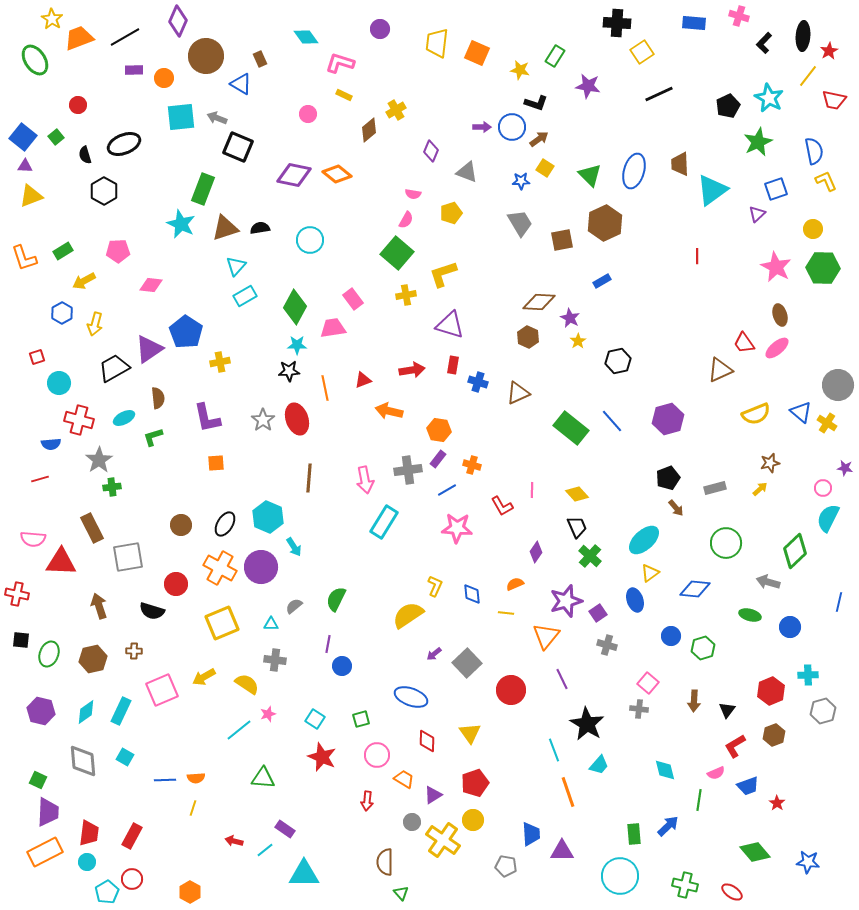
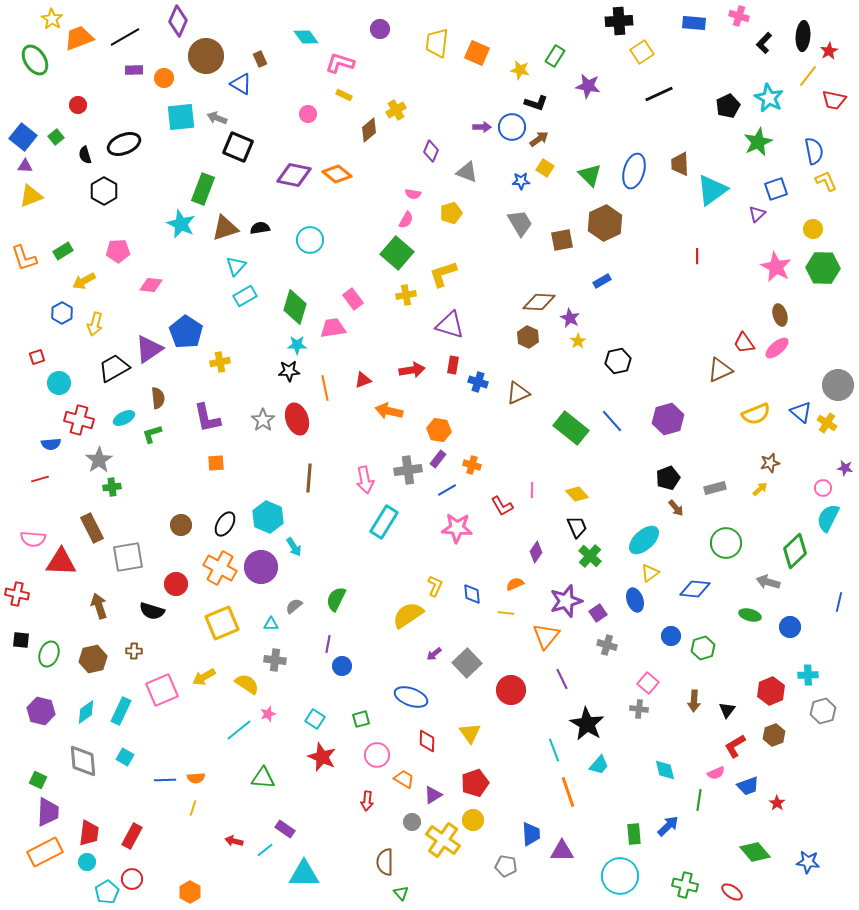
black cross at (617, 23): moved 2 px right, 2 px up; rotated 8 degrees counterclockwise
green diamond at (295, 307): rotated 12 degrees counterclockwise
green L-shape at (153, 437): moved 1 px left, 3 px up
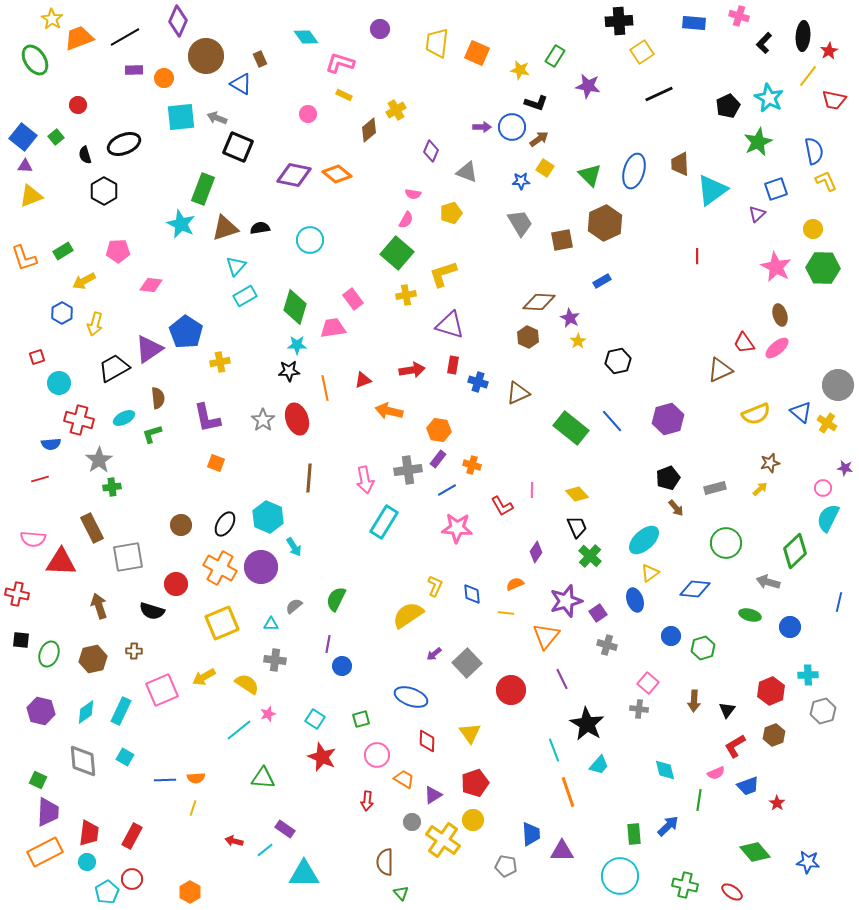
orange square at (216, 463): rotated 24 degrees clockwise
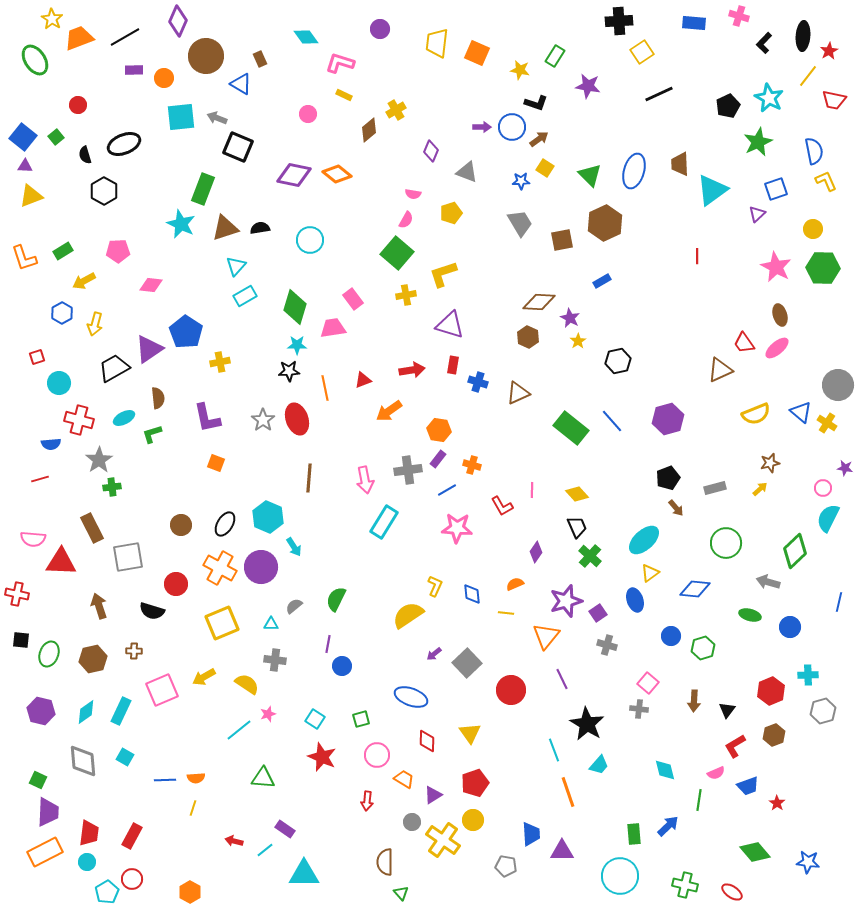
orange arrow at (389, 411): rotated 48 degrees counterclockwise
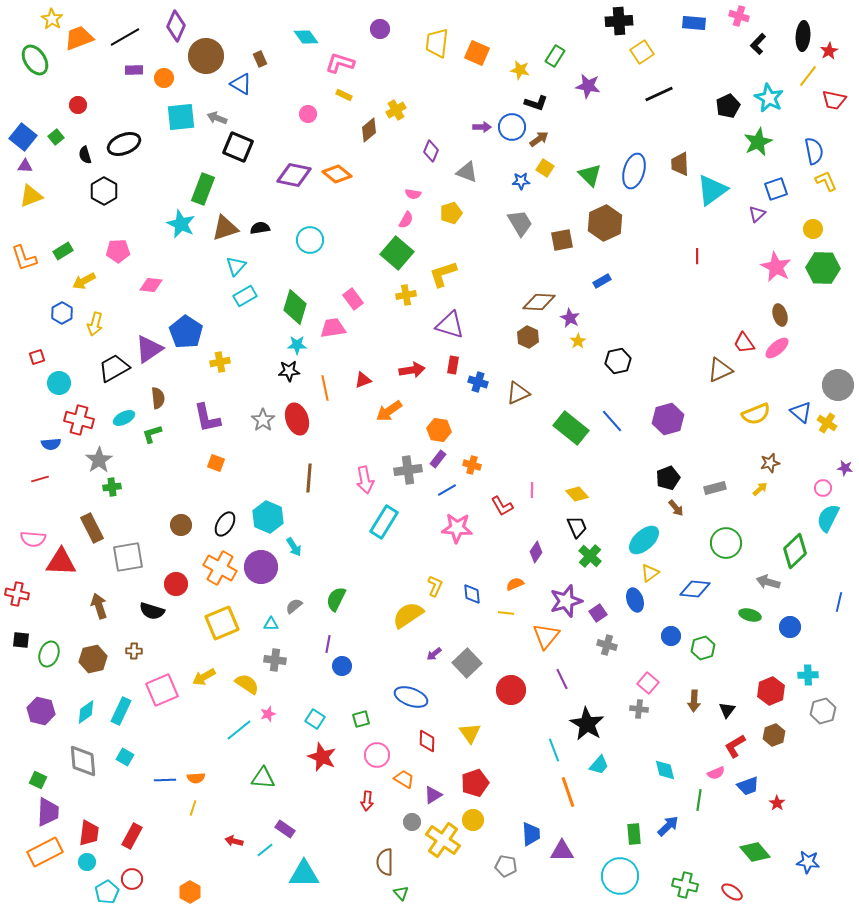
purple diamond at (178, 21): moved 2 px left, 5 px down
black L-shape at (764, 43): moved 6 px left, 1 px down
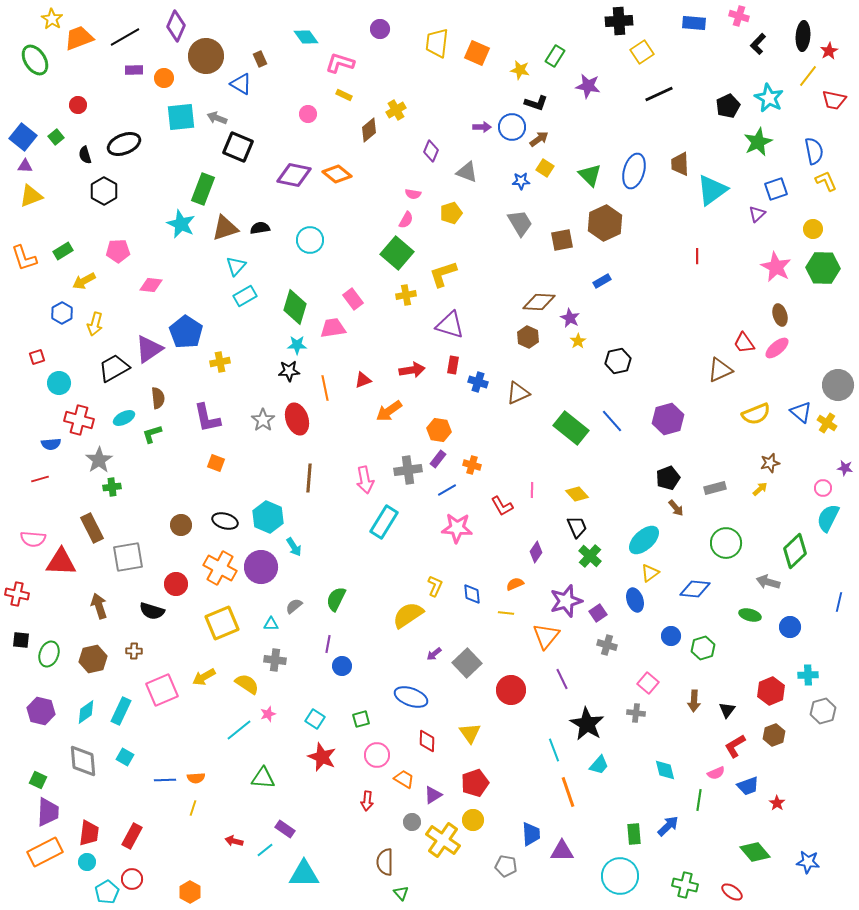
black ellipse at (225, 524): moved 3 px up; rotated 75 degrees clockwise
gray cross at (639, 709): moved 3 px left, 4 px down
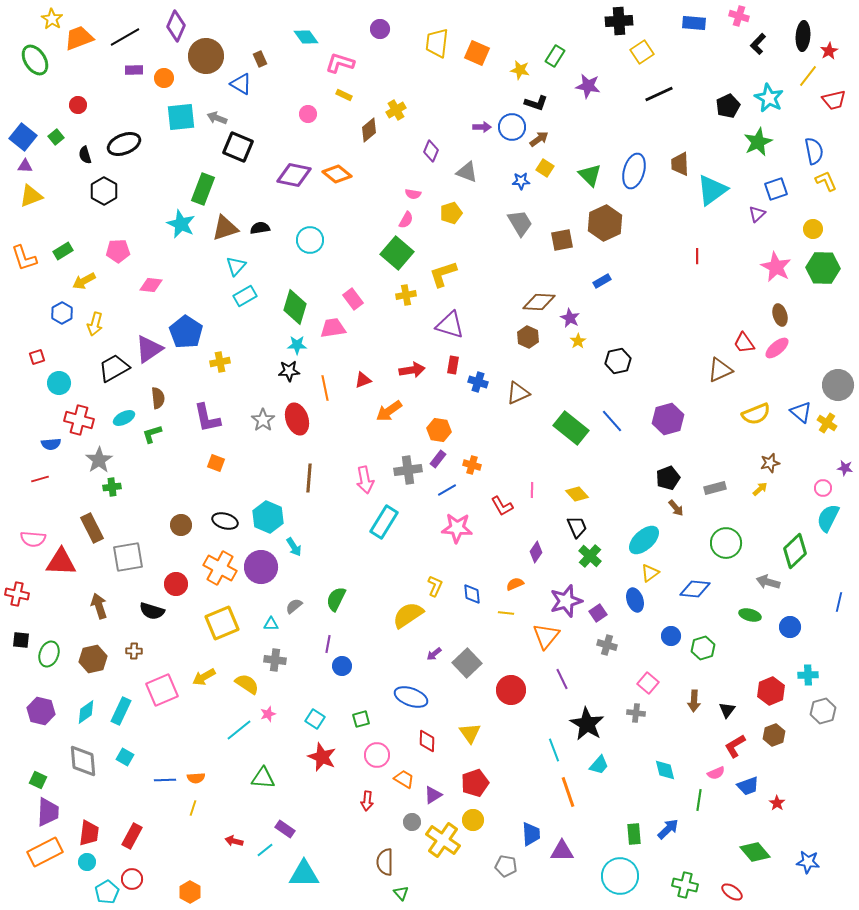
red trapezoid at (834, 100): rotated 25 degrees counterclockwise
blue arrow at (668, 826): moved 3 px down
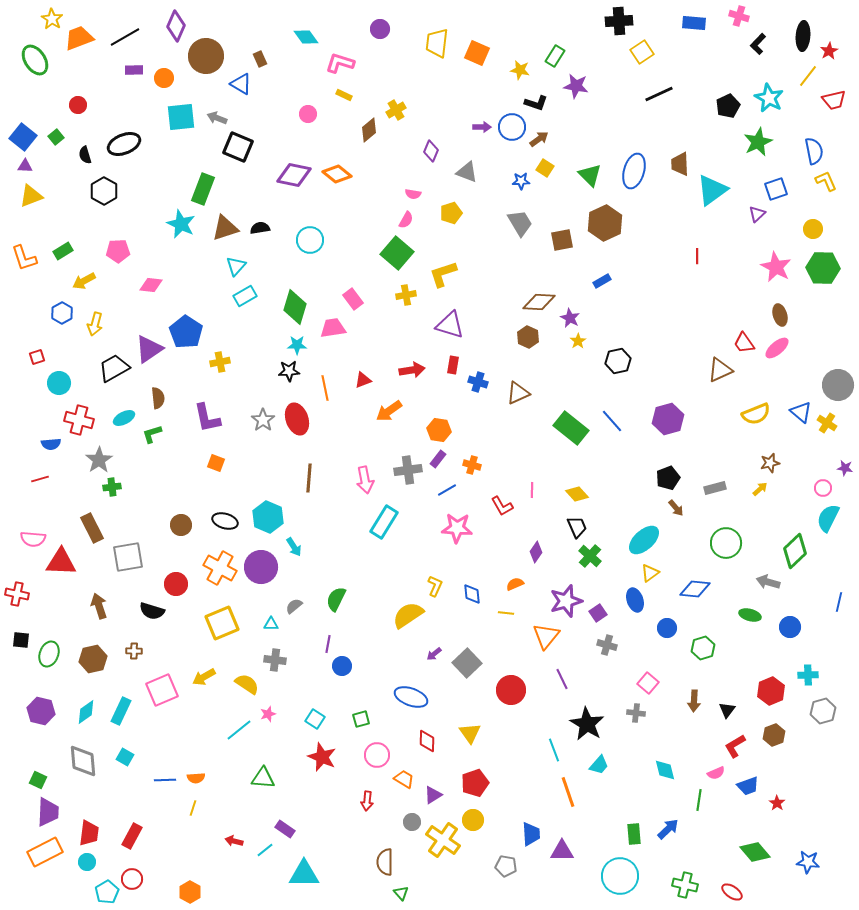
purple star at (588, 86): moved 12 px left
blue circle at (671, 636): moved 4 px left, 8 px up
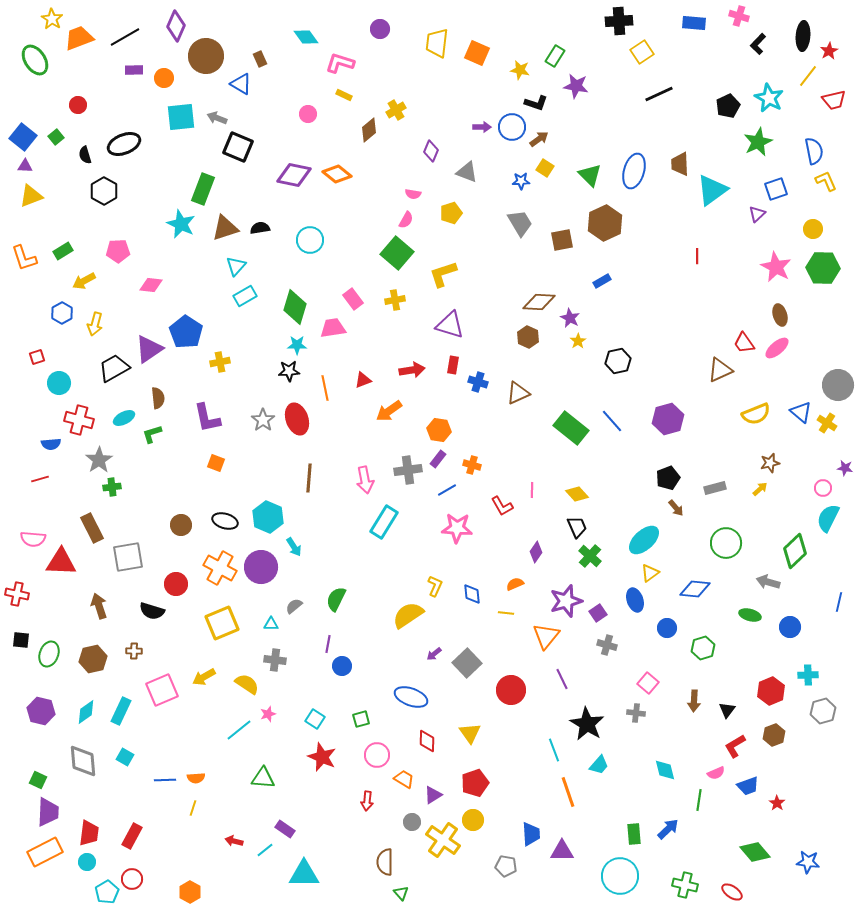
yellow cross at (406, 295): moved 11 px left, 5 px down
